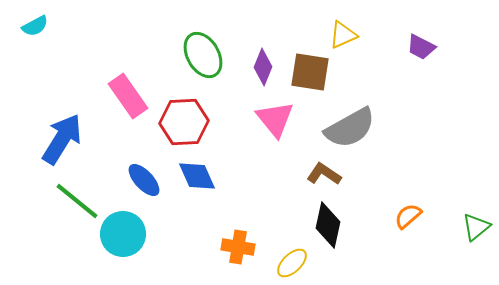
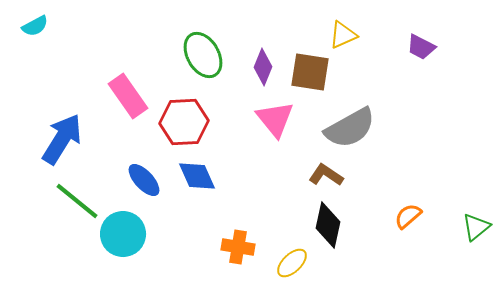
brown L-shape: moved 2 px right, 1 px down
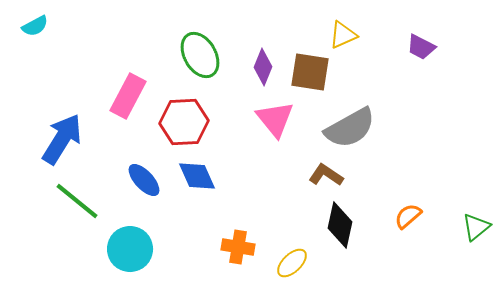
green ellipse: moved 3 px left
pink rectangle: rotated 63 degrees clockwise
black diamond: moved 12 px right
cyan circle: moved 7 px right, 15 px down
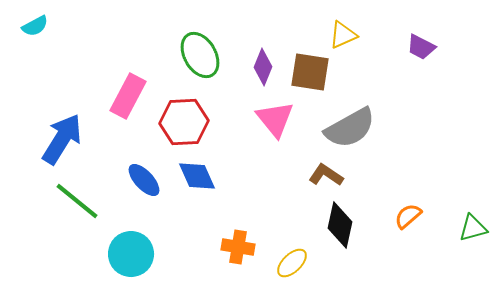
green triangle: moved 3 px left, 1 px down; rotated 24 degrees clockwise
cyan circle: moved 1 px right, 5 px down
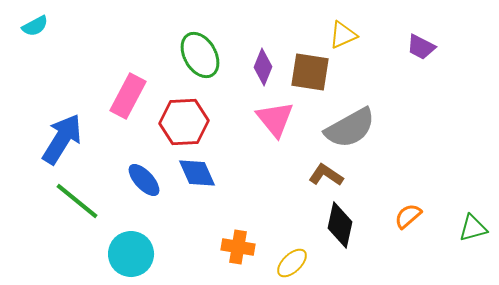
blue diamond: moved 3 px up
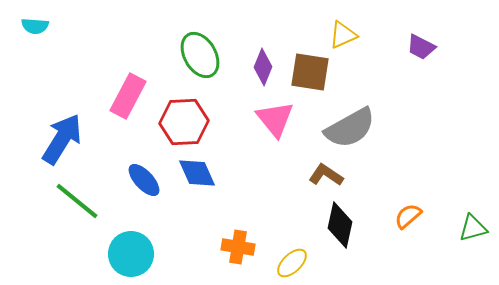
cyan semicircle: rotated 32 degrees clockwise
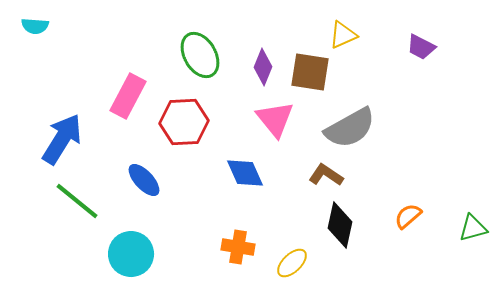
blue diamond: moved 48 px right
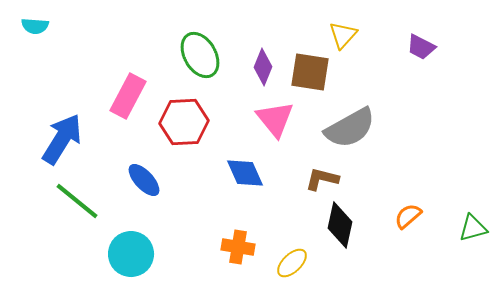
yellow triangle: rotated 24 degrees counterclockwise
brown L-shape: moved 4 px left, 4 px down; rotated 20 degrees counterclockwise
